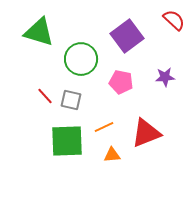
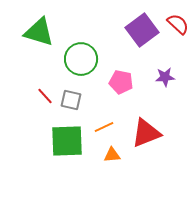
red semicircle: moved 4 px right, 4 px down
purple square: moved 15 px right, 6 px up
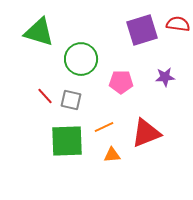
red semicircle: rotated 35 degrees counterclockwise
purple square: rotated 20 degrees clockwise
pink pentagon: rotated 10 degrees counterclockwise
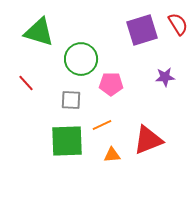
red semicircle: rotated 50 degrees clockwise
pink pentagon: moved 10 px left, 2 px down
red line: moved 19 px left, 13 px up
gray square: rotated 10 degrees counterclockwise
orange line: moved 2 px left, 2 px up
red triangle: moved 2 px right, 7 px down
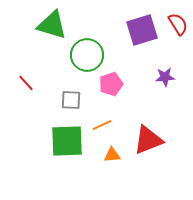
green triangle: moved 13 px right, 7 px up
green circle: moved 6 px right, 4 px up
pink pentagon: rotated 20 degrees counterclockwise
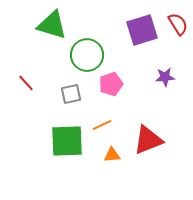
gray square: moved 6 px up; rotated 15 degrees counterclockwise
